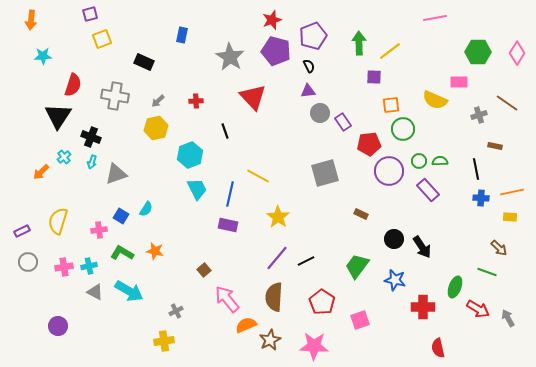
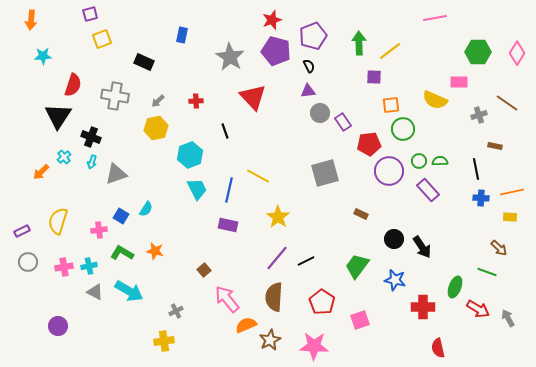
blue line at (230, 194): moved 1 px left, 4 px up
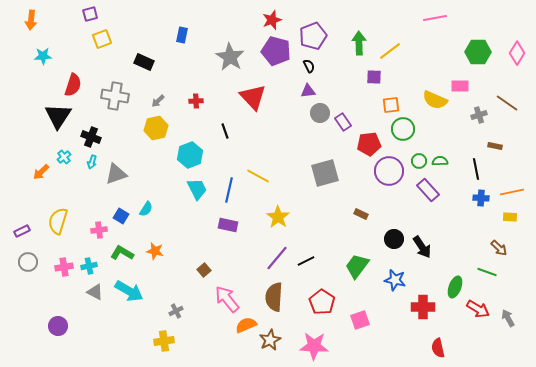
pink rectangle at (459, 82): moved 1 px right, 4 px down
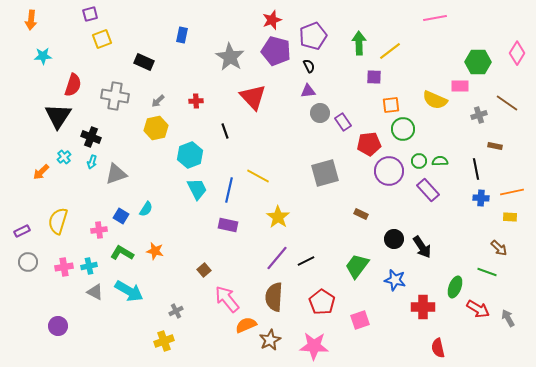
green hexagon at (478, 52): moved 10 px down
yellow cross at (164, 341): rotated 12 degrees counterclockwise
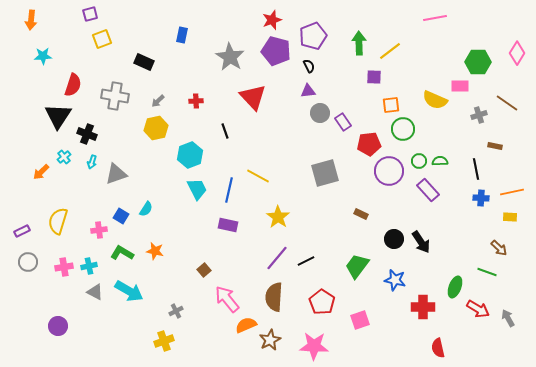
black cross at (91, 137): moved 4 px left, 3 px up
black arrow at (422, 247): moved 1 px left, 5 px up
